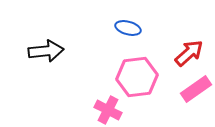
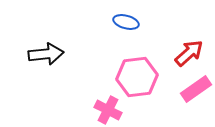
blue ellipse: moved 2 px left, 6 px up
black arrow: moved 3 px down
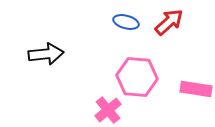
red arrow: moved 20 px left, 31 px up
pink hexagon: rotated 12 degrees clockwise
pink rectangle: rotated 44 degrees clockwise
pink cross: rotated 24 degrees clockwise
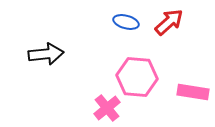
pink rectangle: moved 3 px left, 3 px down
pink cross: moved 1 px left, 2 px up
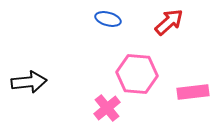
blue ellipse: moved 18 px left, 3 px up
black arrow: moved 17 px left, 28 px down
pink hexagon: moved 3 px up
pink rectangle: rotated 16 degrees counterclockwise
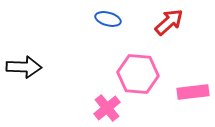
pink hexagon: moved 1 px right
black arrow: moved 5 px left, 15 px up; rotated 8 degrees clockwise
